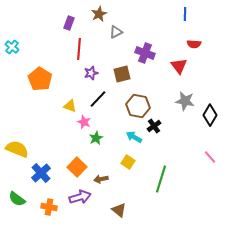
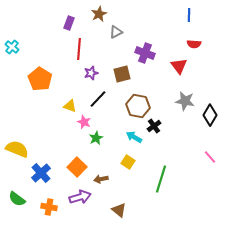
blue line: moved 4 px right, 1 px down
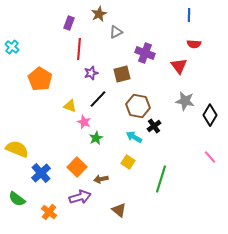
orange cross: moved 5 px down; rotated 28 degrees clockwise
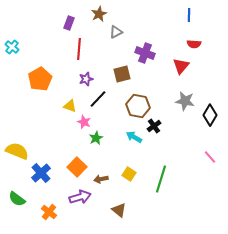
red triangle: moved 2 px right; rotated 18 degrees clockwise
purple star: moved 5 px left, 6 px down
orange pentagon: rotated 10 degrees clockwise
yellow semicircle: moved 2 px down
yellow square: moved 1 px right, 12 px down
